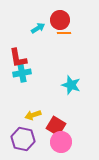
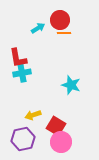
purple hexagon: rotated 25 degrees counterclockwise
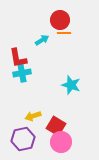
cyan arrow: moved 4 px right, 12 px down
yellow arrow: moved 1 px down
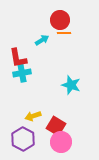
purple hexagon: rotated 20 degrees counterclockwise
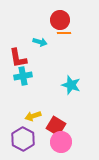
cyan arrow: moved 2 px left, 2 px down; rotated 48 degrees clockwise
cyan cross: moved 1 px right, 3 px down
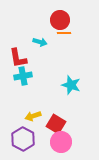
red square: moved 2 px up
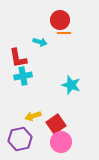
red square: rotated 24 degrees clockwise
purple hexagon: moved 3 px left; rotated 20 degrees clockwise
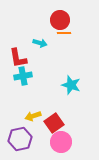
cyan arrow: moved 1 px down
red square: moved 2 px left, 1 px up
